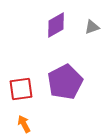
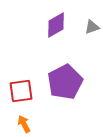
red square: moved 2 px down
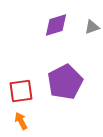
purple diamond: rotated 12 degrees clockwise
orange arrow: moved 3 px left, 3 px up
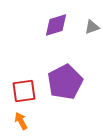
red square: moved 3 px right
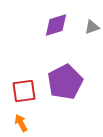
orange arrow: moved 2 px down
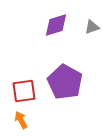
purple pentagon: rotated 16 degrees counterclockwise
orange arrow: moved 3 px up
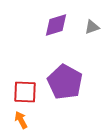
red square: moved 1 px right, 1 px down; rotated 10 degrees clockwise
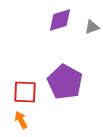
purple diamond: moved 4 px right, 5 px up
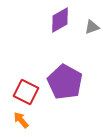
purple diamond: rotated 12 degrees counterclockwise
red square: moved 1 px right; rotated 25 degrees clockwise
orange arrow: rotated 12 degrees counterclockwise
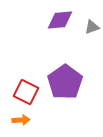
purple diamond: rotated 24 degrees clockwise
purple pentagon: rotated 8 degrees clockwise
orange arrow: rotated 126 degrees clockwise
